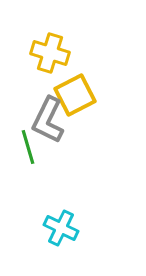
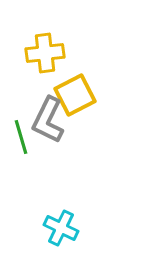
yellow cross: moved 5 px left; rotated 24 degrees counterclockwise
green line: moved 7 px left, 10 px up
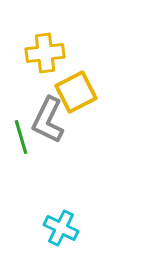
yellow square: moved 1 px right, 3 px up
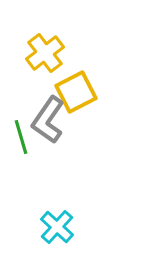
yellow cross: rotated 30 degrees counterclockwise
gray L-shape: rotated 9 degrees clockwise
cyan cross: moved 4 px left, 1 px up; rotated 16 degrees clockwise
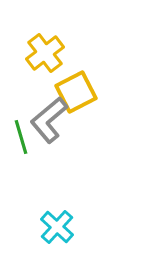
gray L-shape: moved 1 px right; rotated 15 degrees clockwise
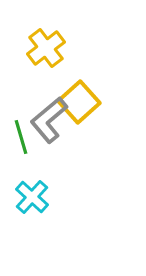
yellow cross: moved 1 px right, 5 px up
yellow square: moved 3 px right, 10 px down; rotated 15 degrees counterclockwise
cyan cross: moved 25 px left, 30 px up
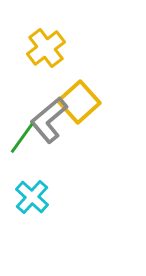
green line: moved 1 px right, 1 px down; rotated 52 degrees clockwise
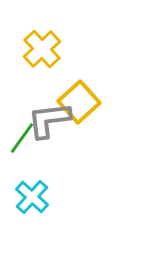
yellow cross: moved 4 px left, 1 px down; rotated 6 degrees counterclockwise
gray L-shape: rotated 33 degrees clockwise
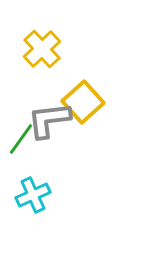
yellow square: moved 4 px right
green line: moved 1 px left, 1 px down
cyan cross: moved 1 px right, 2 px up; rotated 24 degrees clockwise
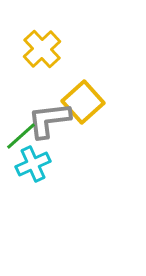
green line: moved 3 px up; rotated 12 degrees clockwise
cyan cross: moved 31 px up
